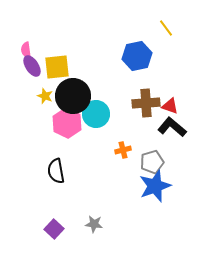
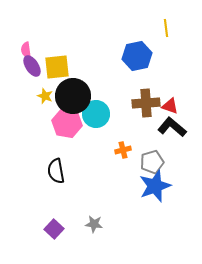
yellow line: rotated 30 degrees clockwise
pink hexagon: rotated 16 degrees counterclockwise
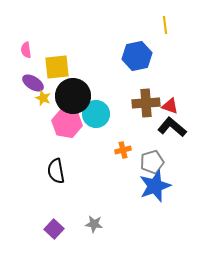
yellow line: moved 1 px left, 3 px up
purple ellipse: moved 1 px right, 17 px down; rotated 25 degrees counterclockwise
yellow star: moved 2 px left, 2 px down
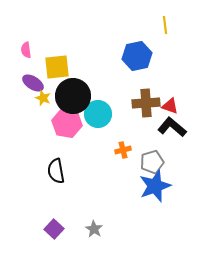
cyan circle: moved 2 px right
gray star: moved 5 px down; rotated 24 degrees clockwise
